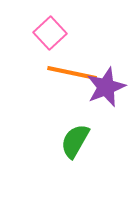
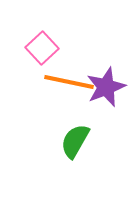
pink square: moved 8 px left, 15 px down
orange line: moved 3 px left, 9 px down
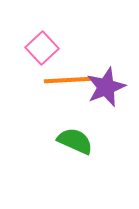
orange line: moved 2 px up; rotated 15 degrees counterclockwise
green semicircle: rotated 84 degrees clockwise
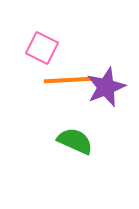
pink square: rotated 20 degrees counterclockwise
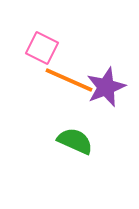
orange line: rotated 27 degrees clockwise
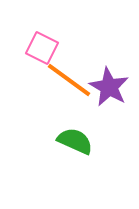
orange line: rotated 12 degrees clockwise
purple star: moved 3 px right; rotated 21 degrees counterclockwise
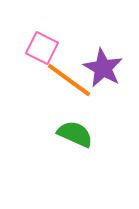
purple star: moved 6 px left, 19 px up
green semicircle: moved 7 px up
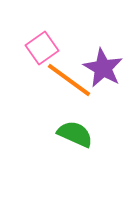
pink square: rotated 28 degrees clockwise
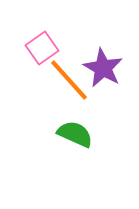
orange line: rotated 12 degrees clockwise
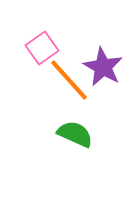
purple star: moved 1 px up
